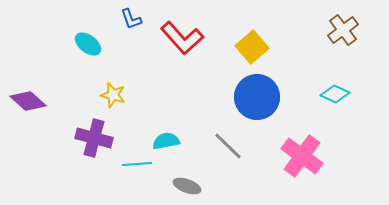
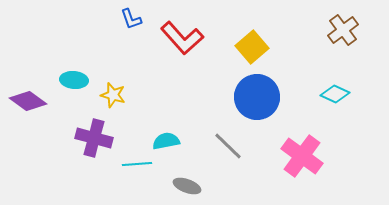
cyan ellipse: moved 14 px left, 36 px down; rotated 32 degrees counterclockwise
purple diamond: rotated 6 degrees counterclockwise
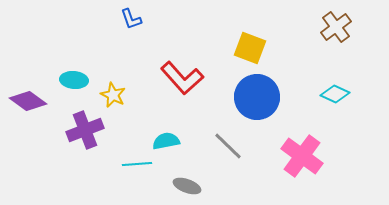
brown cross: moved 7 px left, 3 px up
red L-shape: moved 40 px down
yellow square: moved 2 px left, 1 px down; rotated 28 degrees counterclockwise
yellow star: rotated 10 degrees clockwise
purple cross: moved 9 px left, 8 px up; rotated 36 degrees counterclockwise
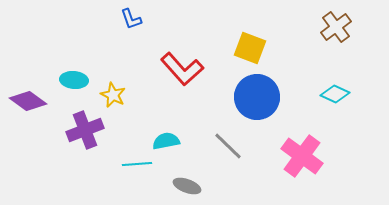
red L-shape: moved 9 px up
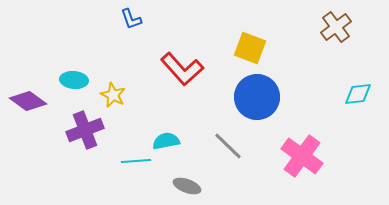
cyan diamond: moved 23 px right; rotated 32 degrees counterclockwise
cyan line: moved 1 px left, 3 px up
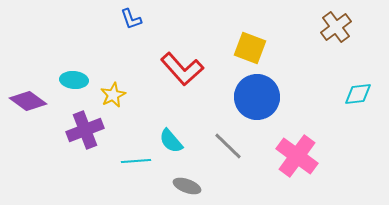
yellow star: rotated 20 degrees clockwise
cyan semicircle: moved 5 px right; rotated 120 degrees counterclockwise
pink cross: moved 5 px left
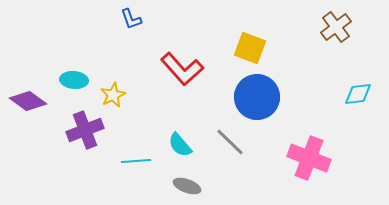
cyan semicircle: moved 9 px right, 4 px down
gray line: moved 2 px right, 4 px up
pink cross: moved 12 px right, 2 px down; rotated 15 degrees counterclockwise
